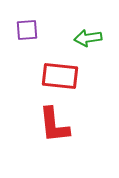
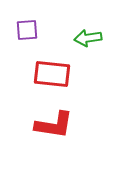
red rectangle: moved 8 px left, 2 px up
red L-shape: rotated 75 degrees counterclockwise
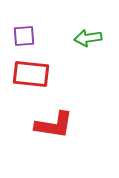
purple square: moved 3 px left, 6 px down
red rectangle: moved 21 px left
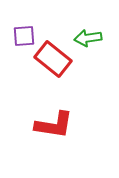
red rectangle: moved 22 px right, 15 px up; rotated 33 degrees clockwise
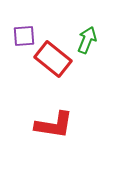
green arrow: moved 1 px left, 2 px down; rotated 120 degrees clockwise
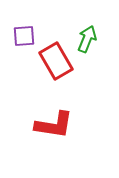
green arrow: moved 1 px up
red rectangle: moved 3 px right, 2 px down; rotated 21 degrees clockwise
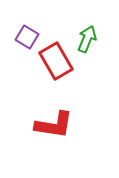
purple square: moved 3 px right, 1 px down; rotated 35 degrees clockwise
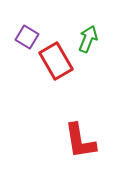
green arrow: moved 1 px right
red L-shape: moved 26 px right, 16 px down; rotated 72 degrees clockwise
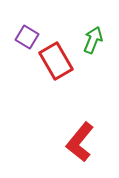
green arrow: moved 5 px right, 1 px down
red L-shape: moved 1 px down; rotated 48 degrees clockwise
